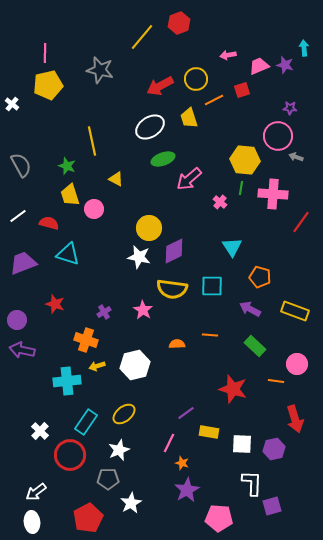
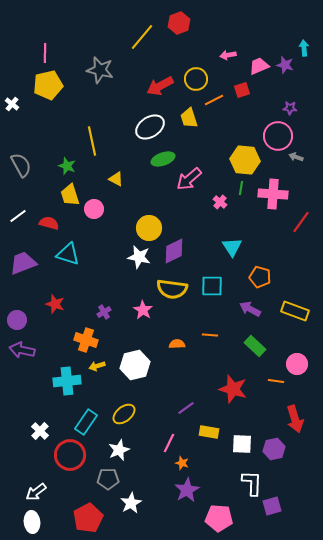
purple line at (186, 413): moved 5 px up
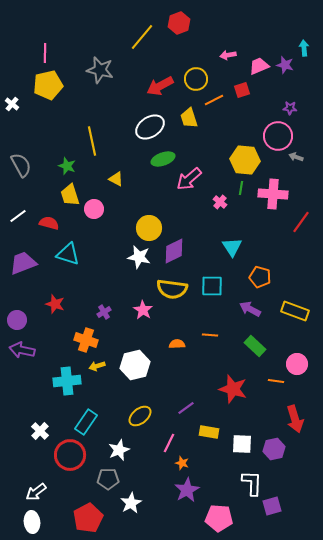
yellow ellipse at (124, 414): moved 16 px right, 2 px down
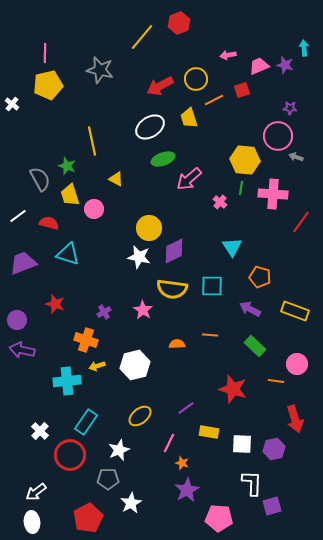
gray semicircle at (21, 165): moved 19 px right, 14 px down
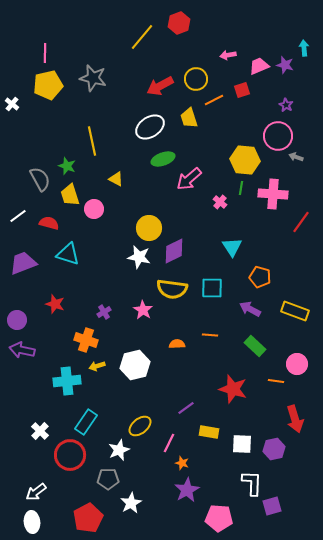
gray star at (100, 70): moved 7 px left, 8 px down
purple star at (290, 108): moved 4 px left, 3 px up; rotated 24 degrees clockwise
cyan square at (212, 286): moved 2 px down
yellow ellipse at (140, 416): moved 10 px down
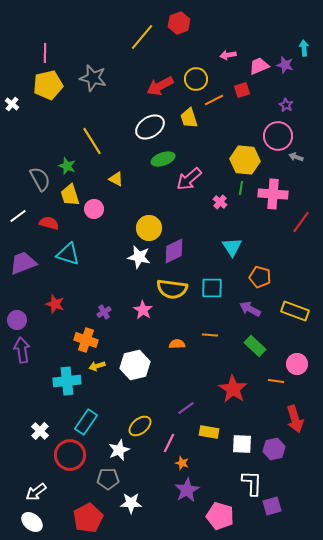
yellow line at (92, 141): rotated 20 degrees counterclockwise
purple arrow at (22, 350): rotated 70 degrees clockwise
red star at (233, 389): rotated 16 degrees clockwise
white star at (131, 503): rotated 30 degrees clockwise
pink pentagon at (219, 518): moved 1 px right, 2 px up; rotated 12 degrees clockwise
white ellipse at (32, 522): rotated 45 degrees counterclockwise
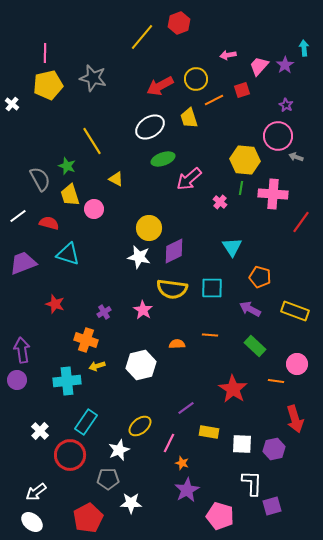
purple star at (285, 65): rotated 24 degrees clockwise
pink trapezoid at (259, 66): rotated 25 degrees counterclockwise
purple circle at (17, 320): moved 60 px down
white hexagon at (135, 365): moved 6 px right
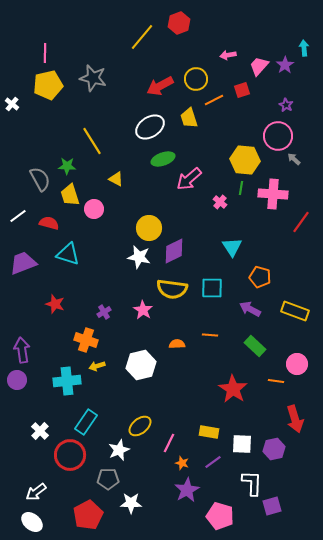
gray arrow at (296, 157): moved 2 px left, 2 px down; rotated 24 degrees clockwise
green star at (67, 166): rotated 18 degrees counterclockwise
purple line at (186, 408): moved 27 px right, 54 px down
red pentagon at (88, 518): moved 3 px up
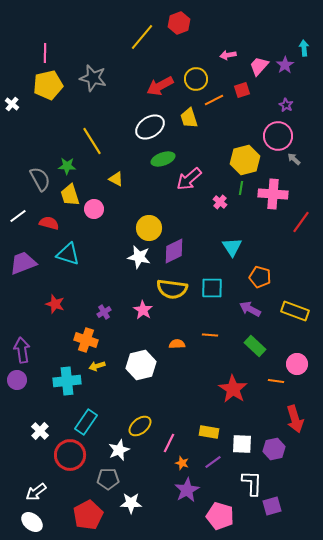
yellow hexagon at (245, 160): rotated 20 degrees counterclockwise
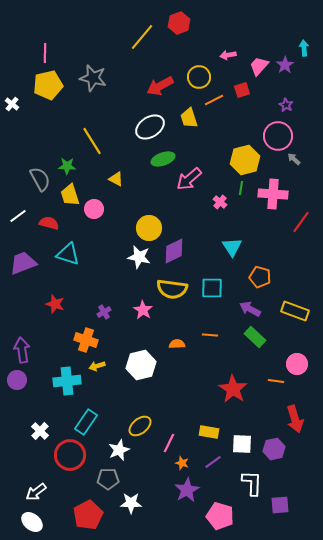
yellow circle at (196, 79): moved 3 px right, 2 px up
green rectangle at (255, 346): moved 9 px up
purple square at (272, 506): moved 8 px right, 1 px up; rotated 12 degrees clockwise
